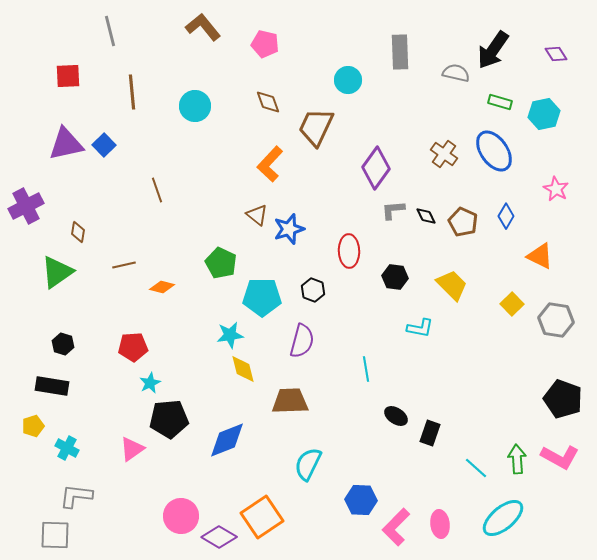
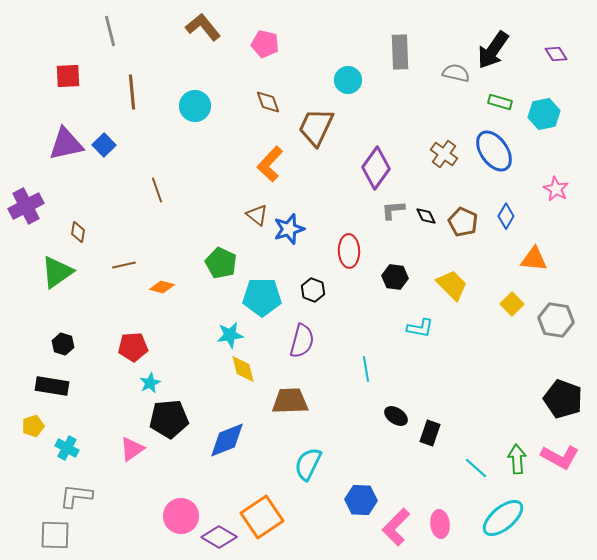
orange triangle at (540, 256): moved 6 px left, 3 px down; rotated 20 degrees counterclockwise
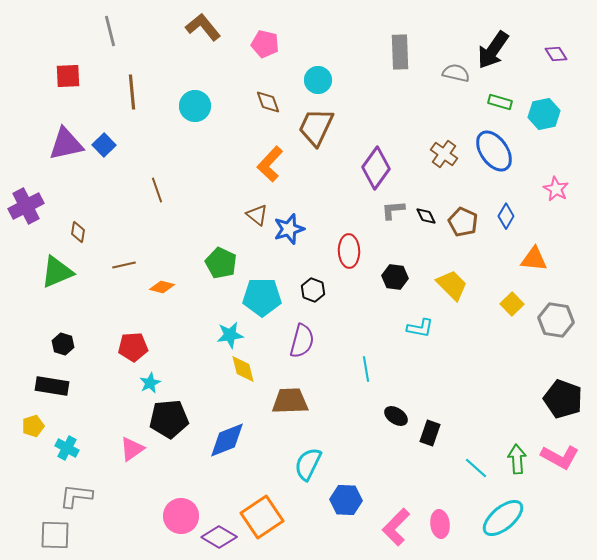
cyan circle at (348, 80): moved 30 px left
green triangle at (57, 272): rotated 12 degrees clockwise
blue hexagon at (361, 500): moved 15 px left
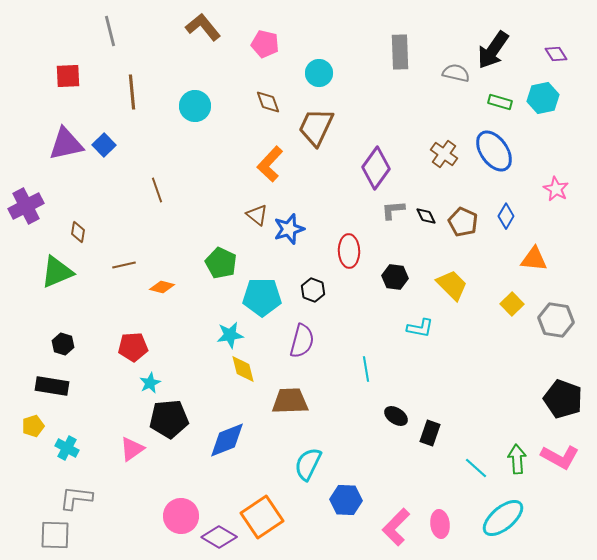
cyan circle at (318, 80): moved 1 px right, 7 px up
cyan hexagon at (544, 114): moved 1 px left, 16 px up
gray L-shape at (76, 496): moved 2 px down
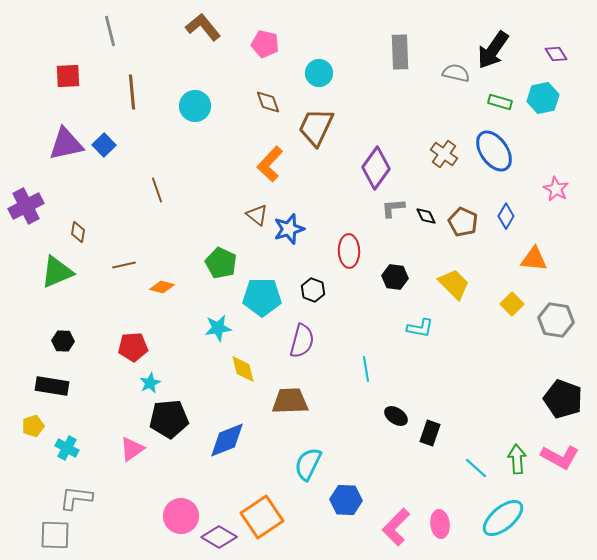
gray L-shape at (393, 210): moved 2 px up
yellow trapezoid at (452, 285): moved 2 px right, 1 px up
cyan star at (230, 335): moved 12 px left, 7 px up
black hexagon at (63, 344): moved 3 px up; rotated 15 degrees counterclockwise
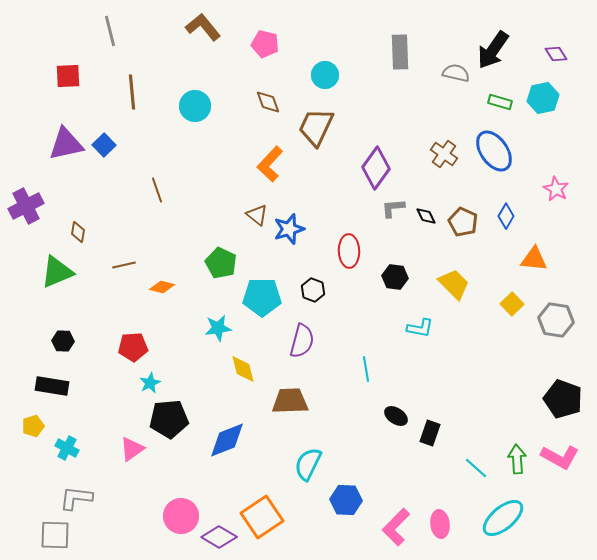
cyan circle at (319, 73): moved 6 px right, 2 px down
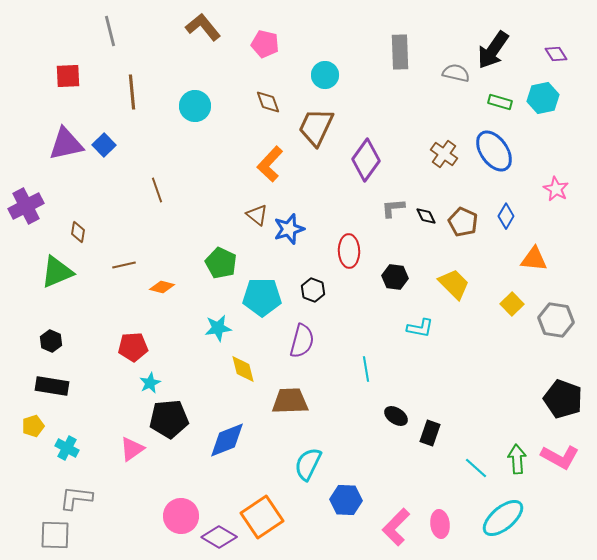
purple diamond at (376, 168): moved 10 px left, 8 px up
black hexagon at (63, 341): moved 12 px left; rotated 20 degrees clockwise
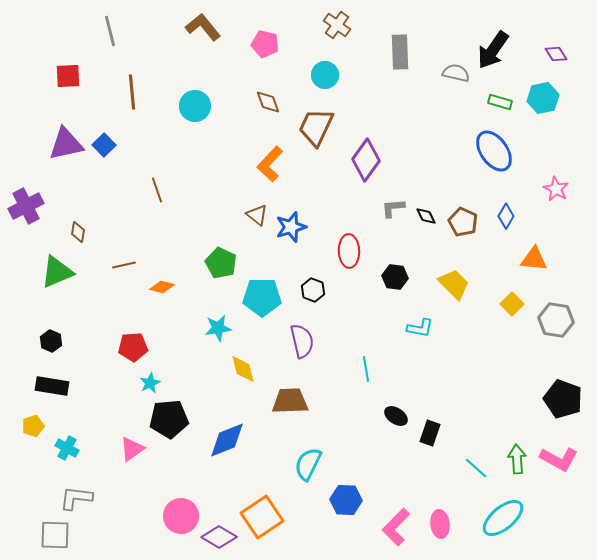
brown cross at (444, 154): moved 107 px left, 129 px up
blue star at (289, 229): moved 2 px right, 2 px up
purple semicircle at (302, 341): rotated 28 degrees counterclockwise
pink L-shape at (560, 457): moved 1 px left, 2 px down
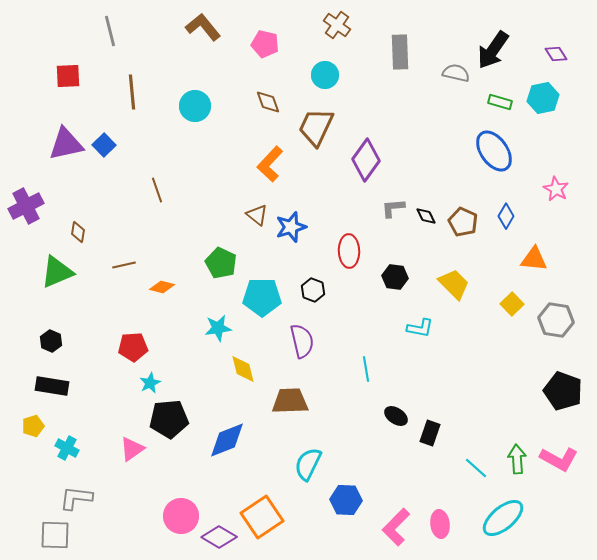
black pentagon at (563, 399): moved 8 px up
